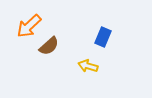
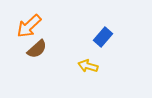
blue rectangle: rotated 18 degrees clockwise
brown semicircle: moved 12 px left, 3 px down
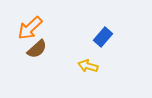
orange arrow: moved 1 px right, 2 px down
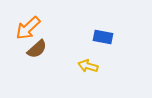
orange arrow: moved 2 px left
blue rectangle: rotated 60 degrees clockwise
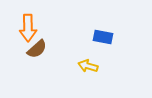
orange arrow: rotated 48 degrees counterclockwise
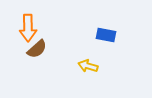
blue rectangle: moved 3 px right, 2 px up
